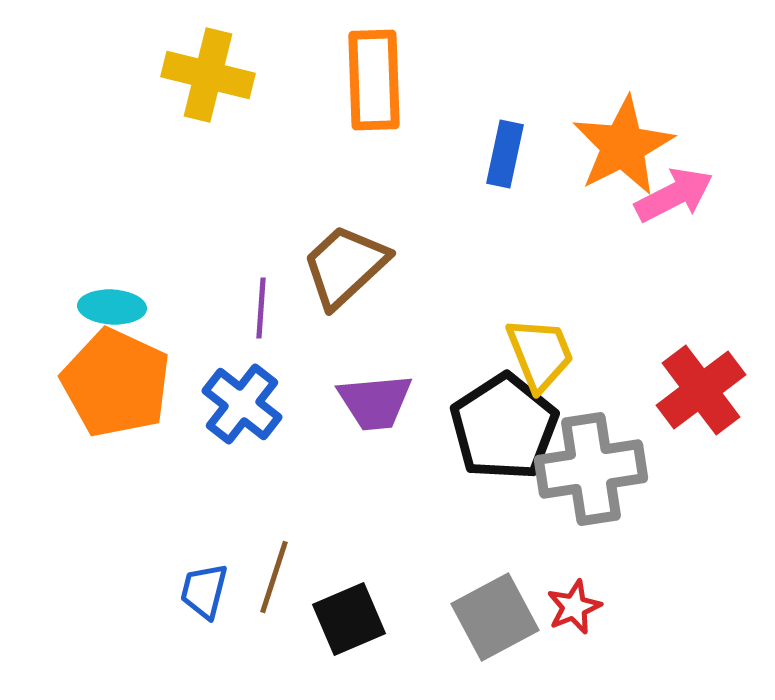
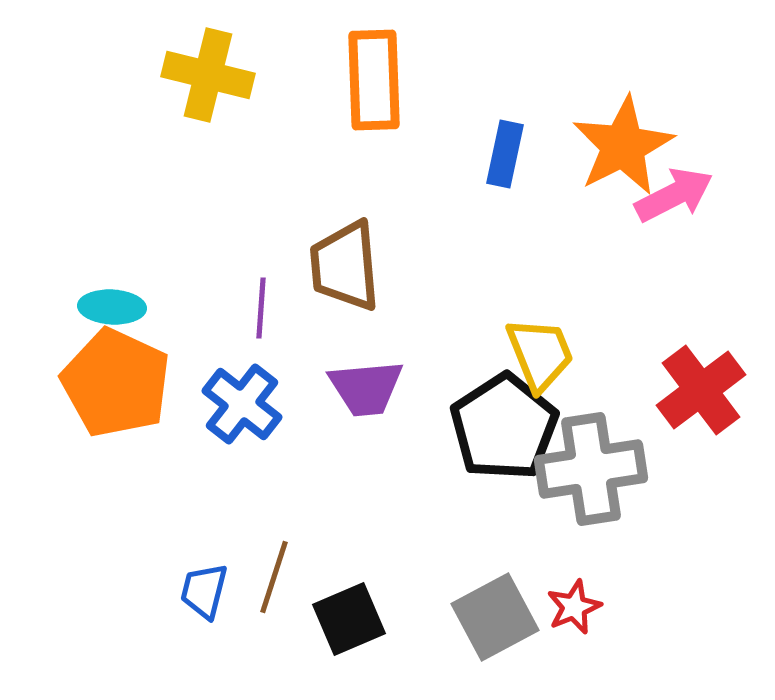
brown trapezoid: rotated 52 degrees counterclockwise
purple trapezoid: moved 9 px left, 14 px up
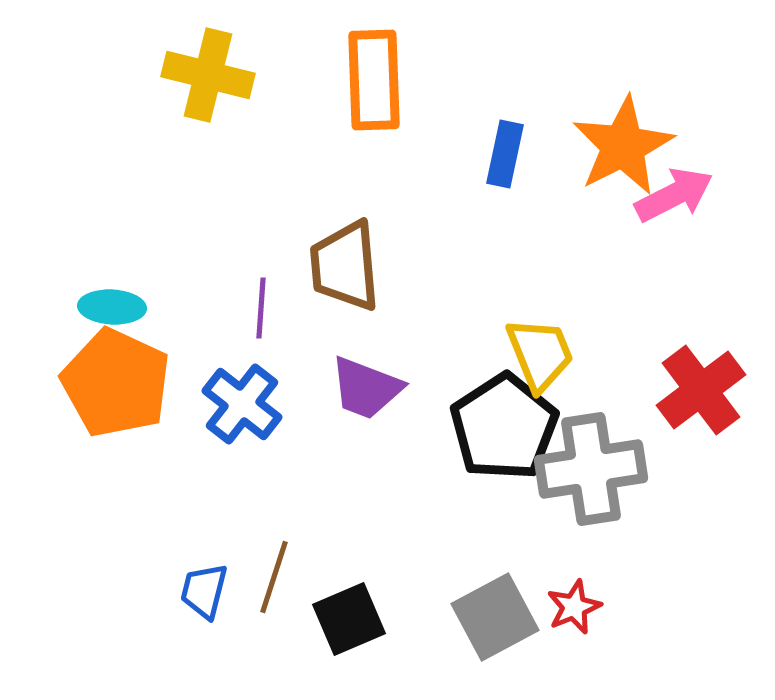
purple trapezoid: rotated 26 degrees clockwise
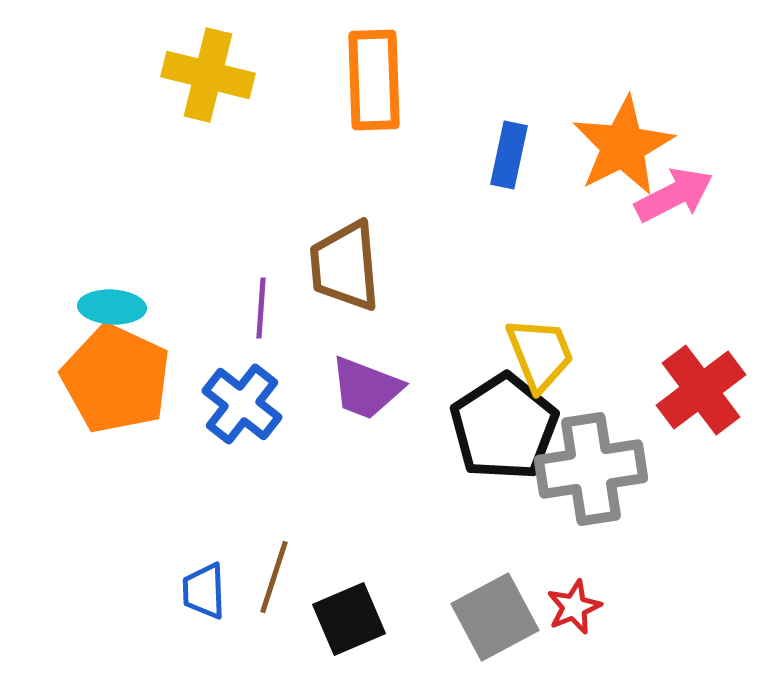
blue rectangle: moved 4 px right, 1 px down
orange pentagon: moved 4 px up
blue trapezoid: rotated 16 degrees counterclockwise
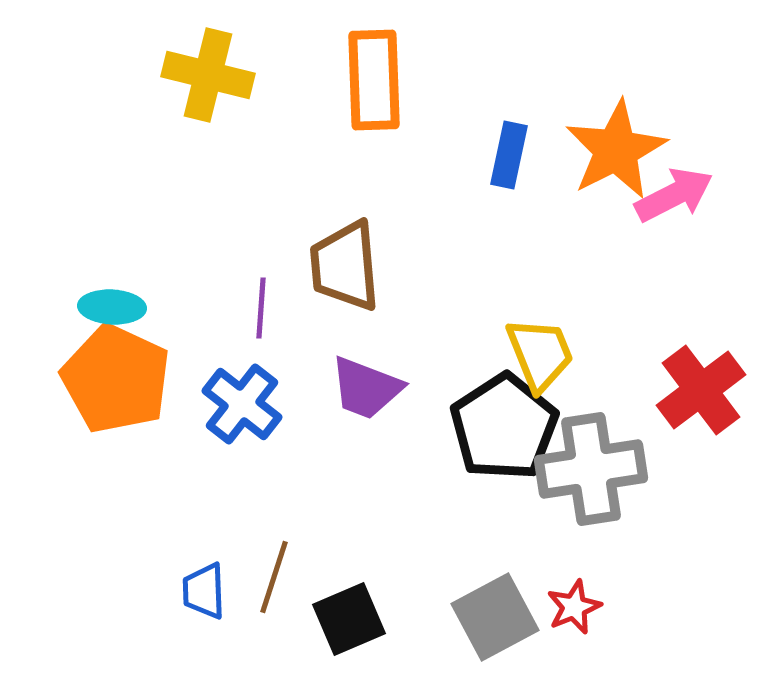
orange star: moved 7 px left, 4 px down
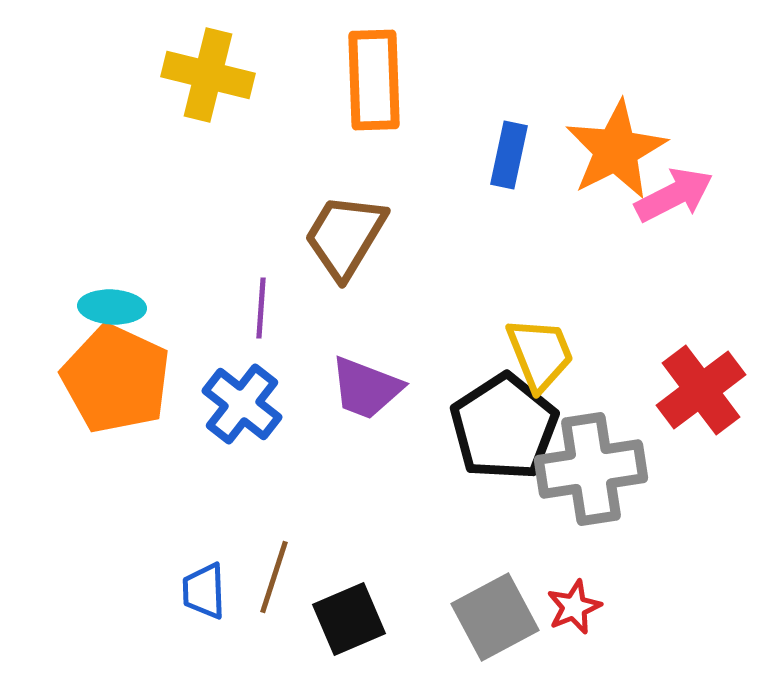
brown trapezoid: moved 30 px up; rotated 36 degrees clockwise
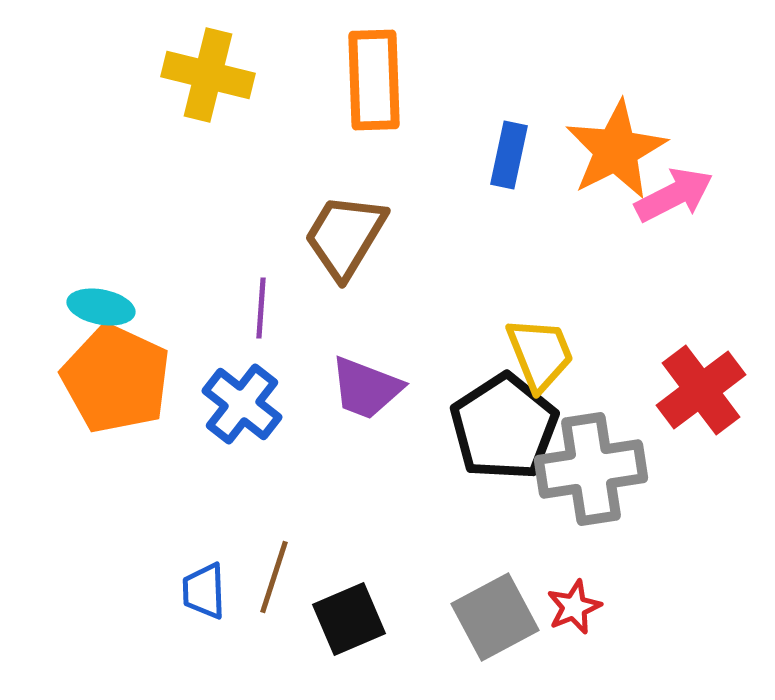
cyan ellipse: moved 11 px left; rotated 8 degrees clockwise
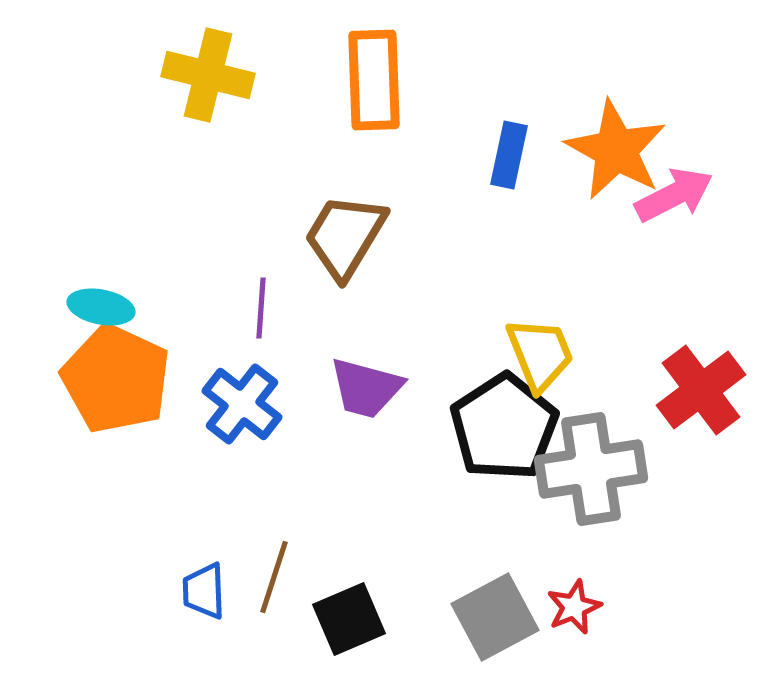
orange star: rotated 16 degrees counterclockwise
purple trapezoid: rotated 6 degrees counterclockwise
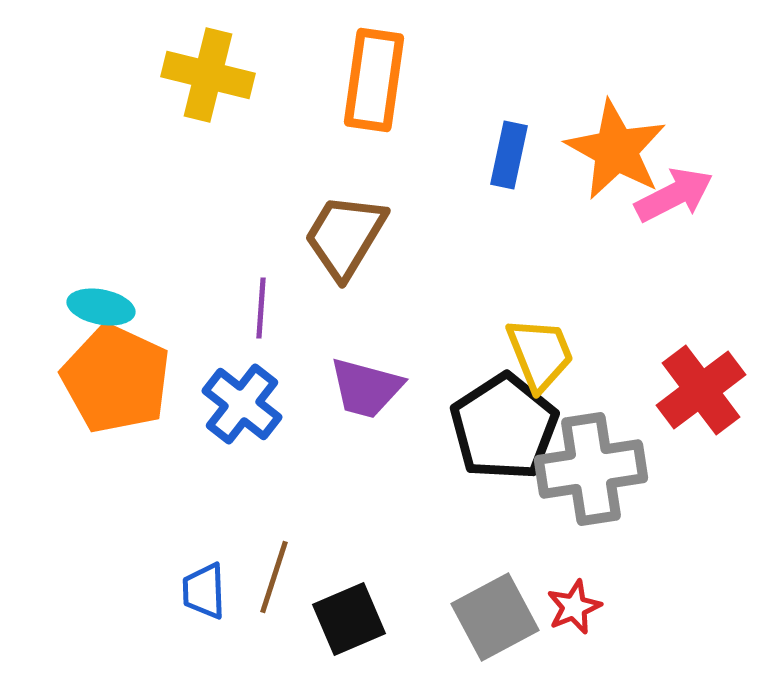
orange rectangle: rotated 10 degrees clockwise
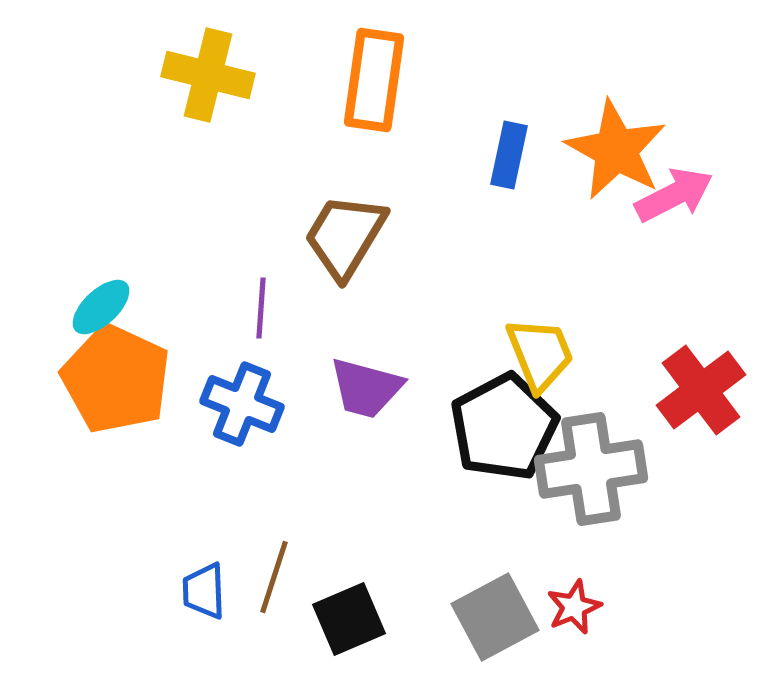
cyan ellipse: rotated 54 degrees counterclockwise
blue cross: rotated 16 degrees counterclockwise
black pentagon: rotated 5 degrees clockwise
